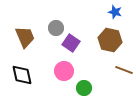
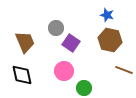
blue star: moved 8 px left, 3 px down
brown trapezoid: moved 5 px down
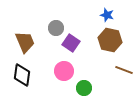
black diamond: rotated 20 degrees clockwise
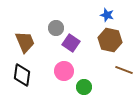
green circle: moved 1 px up
